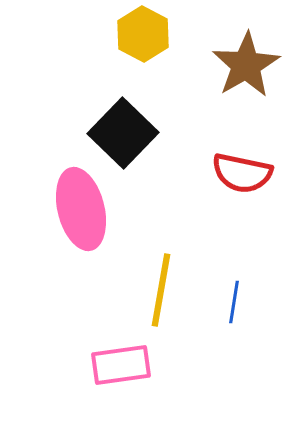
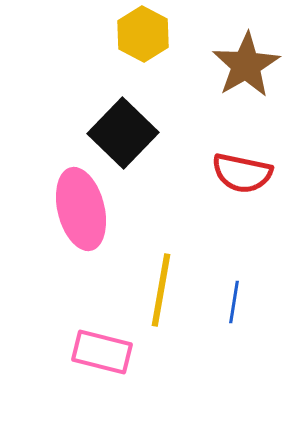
pink rectangle: moved 19 px left, 13 px up; rotated 22 degrees clockwise
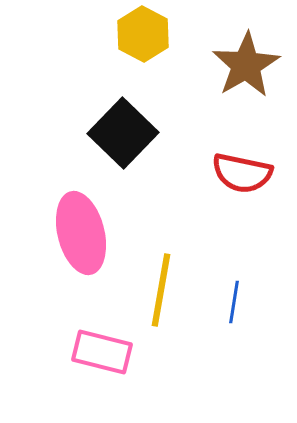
pink ellipse: moved 24 px down
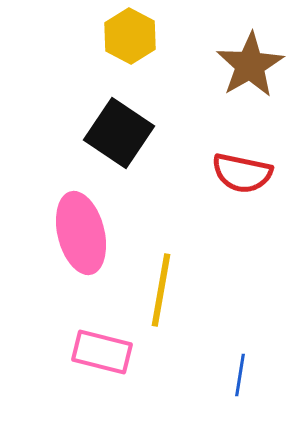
yellow hexagon: moved 13 px left, 2 px down
brown star: moved 4 px right
black square: moved 4 px left; rotated 10 degrees counterclockwise
blue line: moved 6 px right, 73 px down
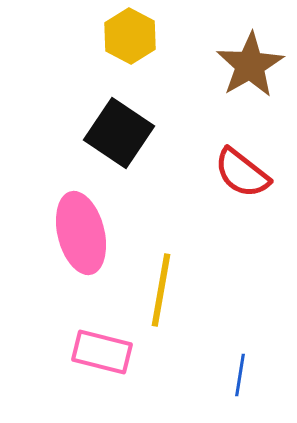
red semicircle: rotated 26 degrees clockwise
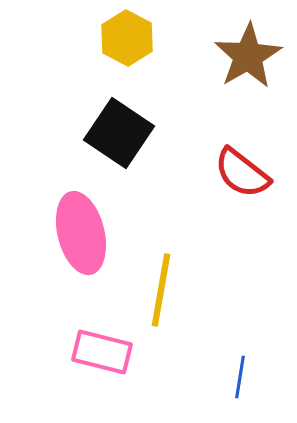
yellow hexagon: moved 3 px left, 2 px down
brown star: moved 2 px left, 9 px up
blue line: moved 2 px down
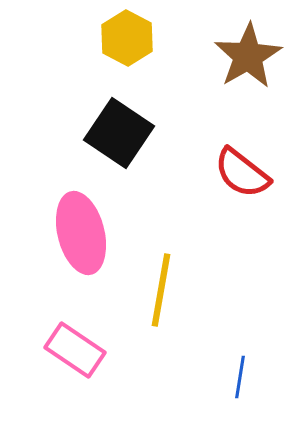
pink rectangle: moved 27 px left, 2 px up; rotated 20 degrees clockwise
